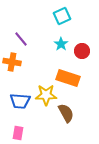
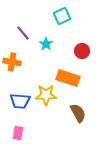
purple line: moved 2 px right, 6 px up
cyan star: moved 15 px left
brown semicircle: moved 12 px right
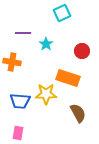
cyan square: moved 3 px up
purple line: rotated 49 degrees counterclockwise
yellow star: moved 1 px up
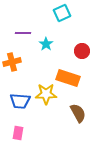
orange cross: rotated 24 degrees counterclockwise
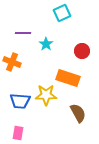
orange cross: rotated 36 degrees clockwise
yellow star: moved 1 px down
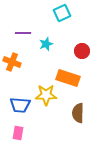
cyan star: rotated 16 degrees clockwise
blue trapezoid: moved 4 px down
brown semicircle: rotated 150 degrees counterclockwise
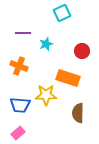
orange cross: moved 7 px right, 4 px down
pink rectangle: rotated 40 degrees clockwise
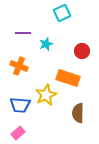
yellow star: rotated 25 degrees counterclockwise
